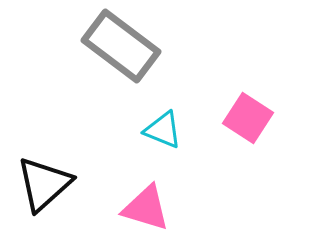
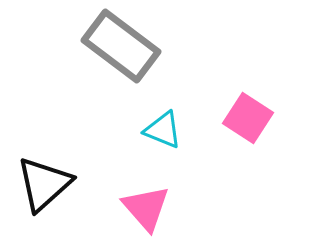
pink triangle: rotated 32 degrees clockwise
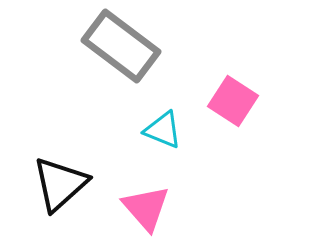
pink square: moved 15 px left, 17 px up
black triangle: moved 16 px right
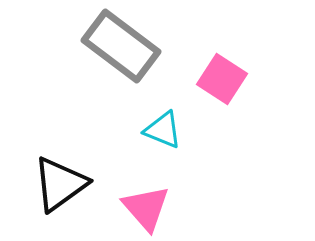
pink square: moved 11 px left, 22 px up
black triangle: rotated 6 degrees clockwise
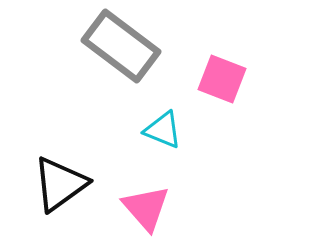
pink square: rotated 12 degrees counterclockwise
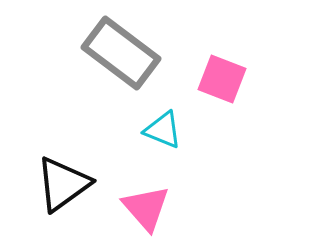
gray rectangle: moved 7 px down
black triangle: moved 3 px right
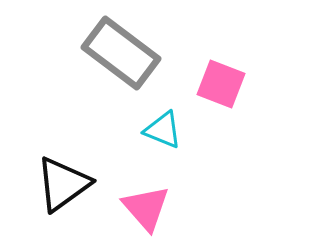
pink square: moved 1 px left, 5 px down
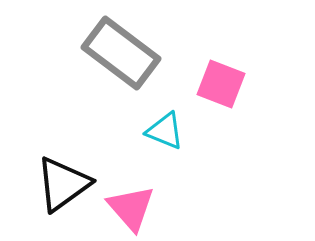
cyan triangle: moved 2 px right, 1 px down
pink triangle: moved 15 px left
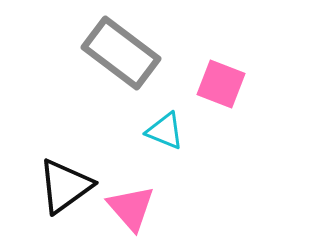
black triangle: moved 2 px right, 2 px down
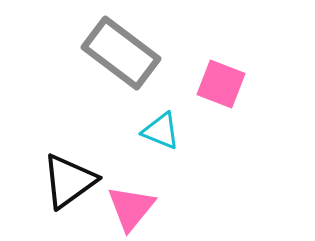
cyan triangle: moved 4 px left
black triangle: moved 4 px right, 5 px up
pink triangle: rotated 20 degrees clockwise
